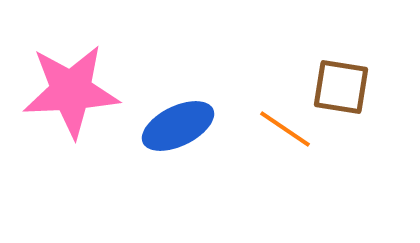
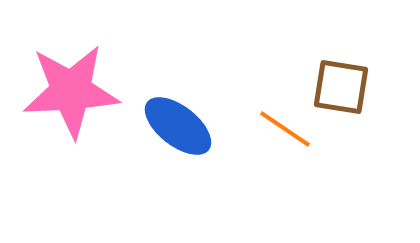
blue ellipse: rotated 64 degrees clockwise
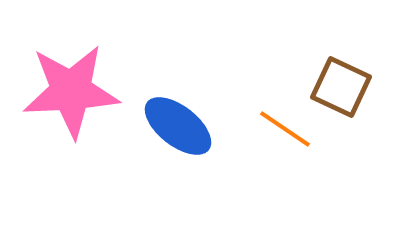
brown square: rotated 16 degrees clockwise
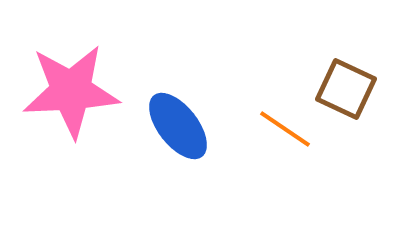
brown square: moved 5 px right, 2 px down
blue ellipse: rotated 14 degrees clockwise
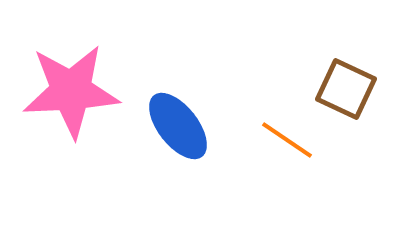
orange line: moved 2 px right, 11 px down
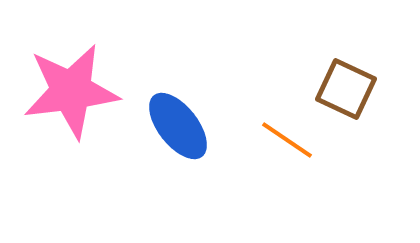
pink star: rotated 4 degrees counterclockwise
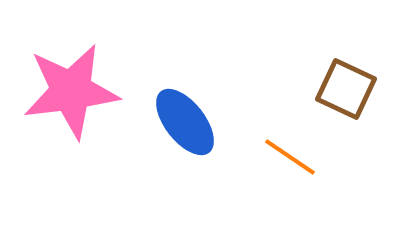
blue ellipse: moved 7 px right, 4 px up
orange line: moved 3 px right, 17 px down
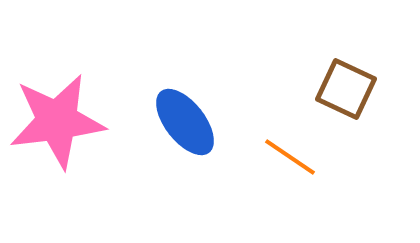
pink star: moved 14 px left, 30 px down
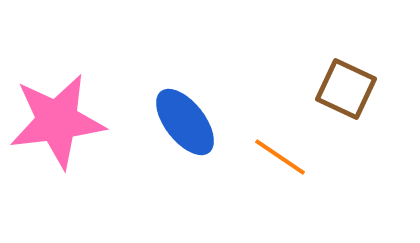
orange line: moved 10 px left
